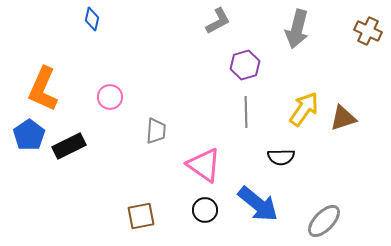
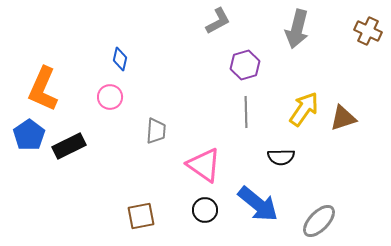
blue diamond: moved 28 px right, 40 px down
gray ellipse: moved 5 px left
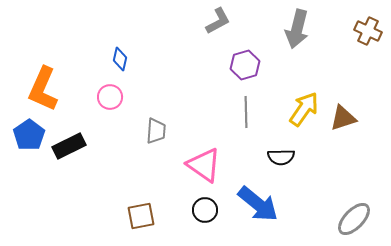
gray ellipse: moved 35 px right, 2 px up
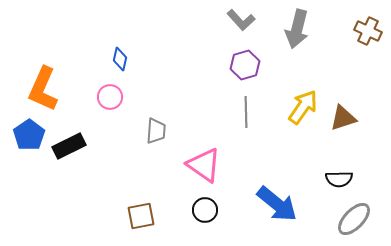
gray L-shape: moved 23 px right, 1 px up; rotated 76 degrees clockwise
yellow arrow: moved 1 px left, 2 px up
black semicircle: moved 58 px right, 22 px down
blue arrow: moved 19 px right
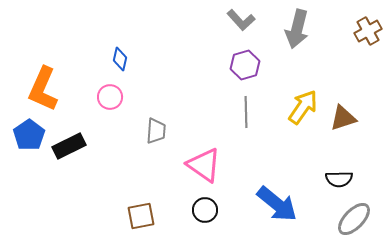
brown cross: rotated 36 degrees clockwise
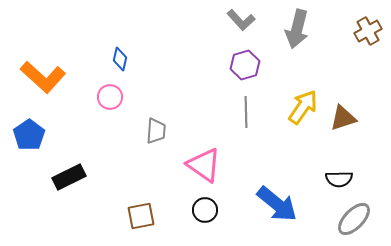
orange L-shape: moved 12 px up; rotated 72 degrees counterclockwise
black rectangle: moved 31 px down
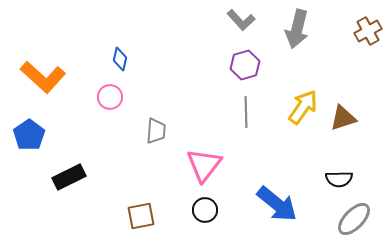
pink triangle: rotated 33 degrees clockwise
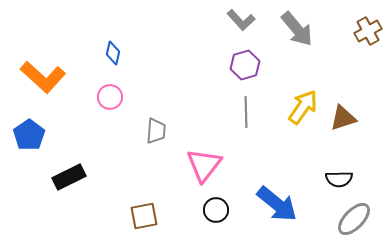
gray arrow: rotated 54 degrees counterclockwise
blue diamond: moved 7 px left, 6 px up
black circle: moved 11 px right
brown square: moved 3 px right
